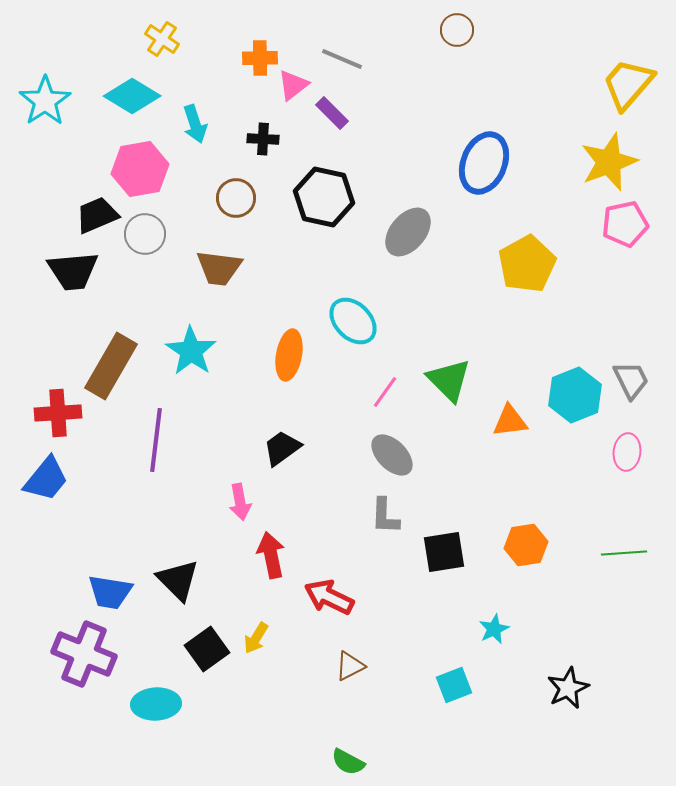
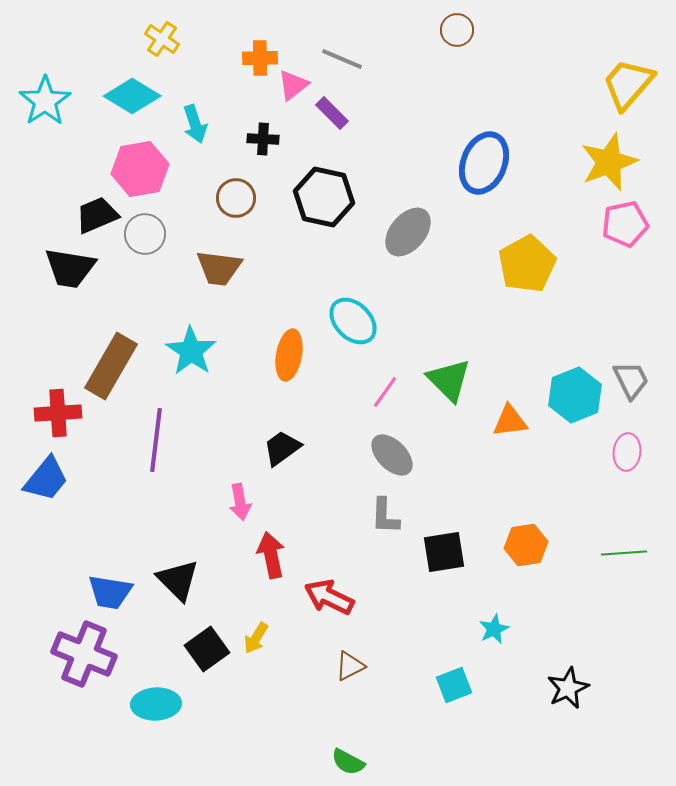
black trapezoid at (73, 271): moved 3 px left, 3 px up; rotated 14 degrees clockwise
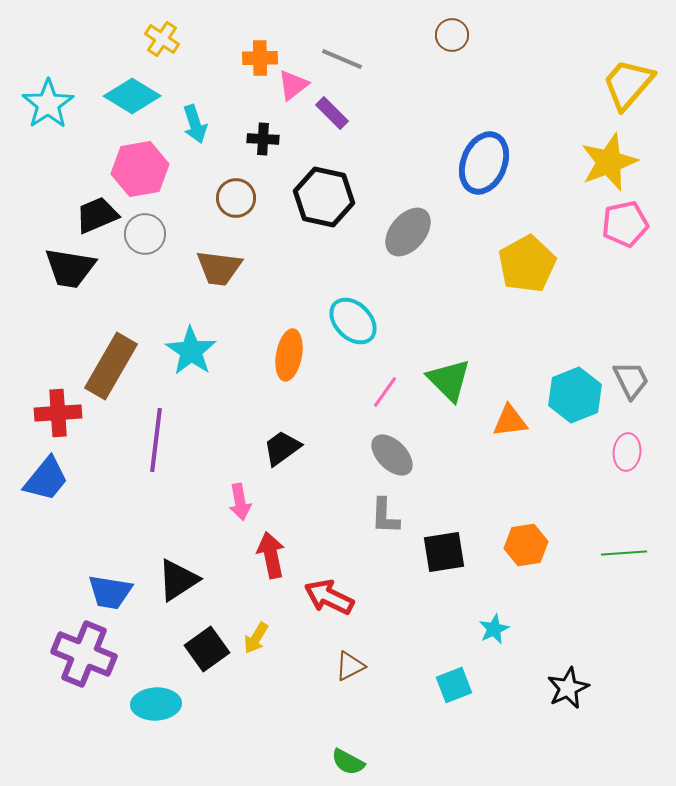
brown circle at (457, 30): moved 5 px left, 5 px down
cyan star at (45, 101): moved 3 px right, 3 px down
black triangle at (178, 580): rotated 42 degrees clockwise
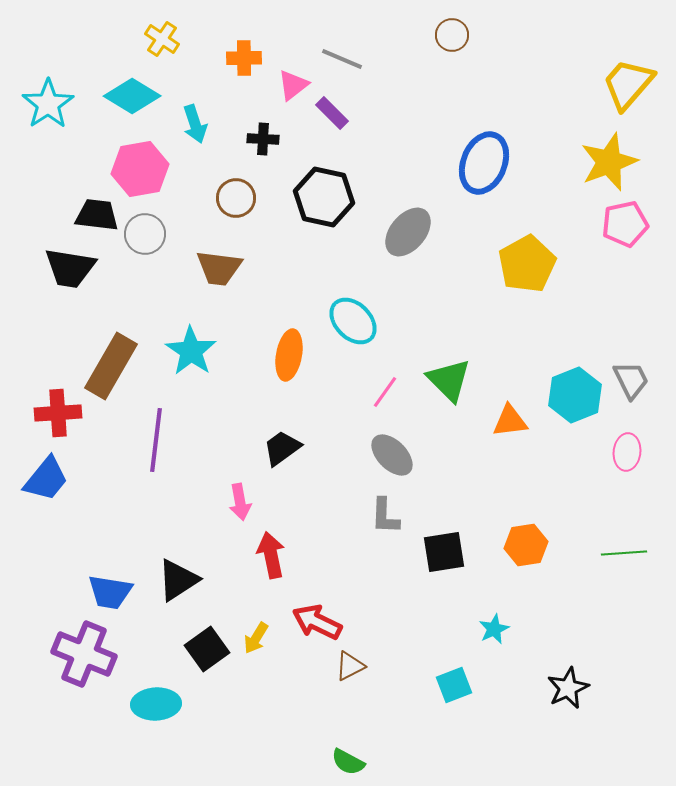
orange cross at (260, 58): moved 16 px left
black trapezoid at (97, 215): rotated 30 degrees clockwise
red arrow at (329, 597): moved 12 px left, 25 px down
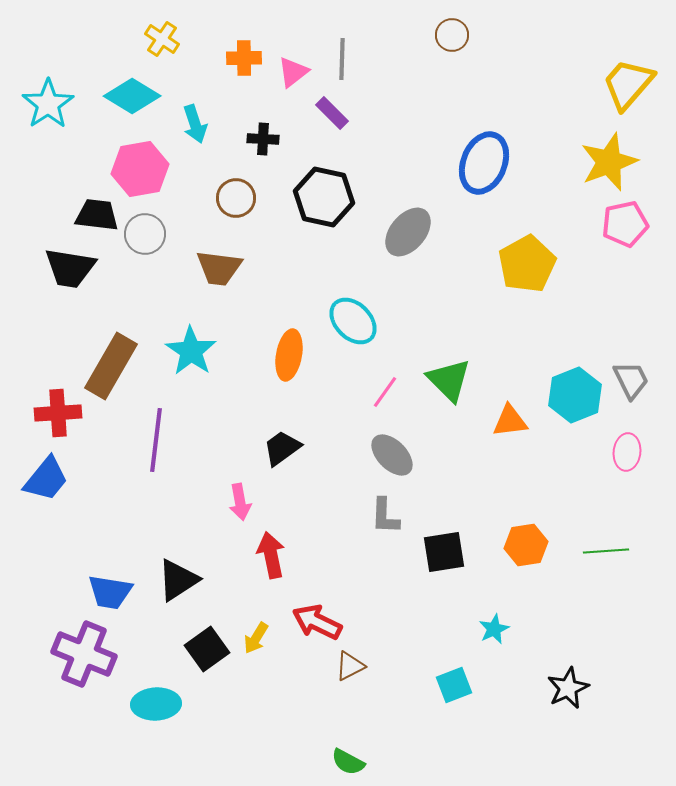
gray line at (342, 59): rotated 69 degrees clockwise
pink triangle at (293, 85): moved 13 px up
green line at (624, 553): moved 18 px left, 2 px up
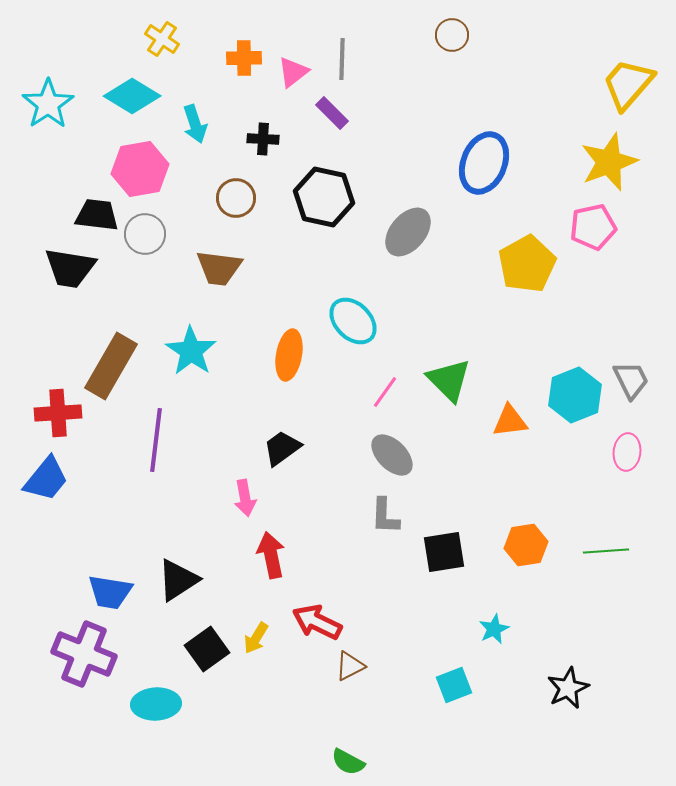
pink pentagon at (625, 224): moved 32 px left, 3 px down
pink arrow at (240, 502): moved 5 px right, 4 px up
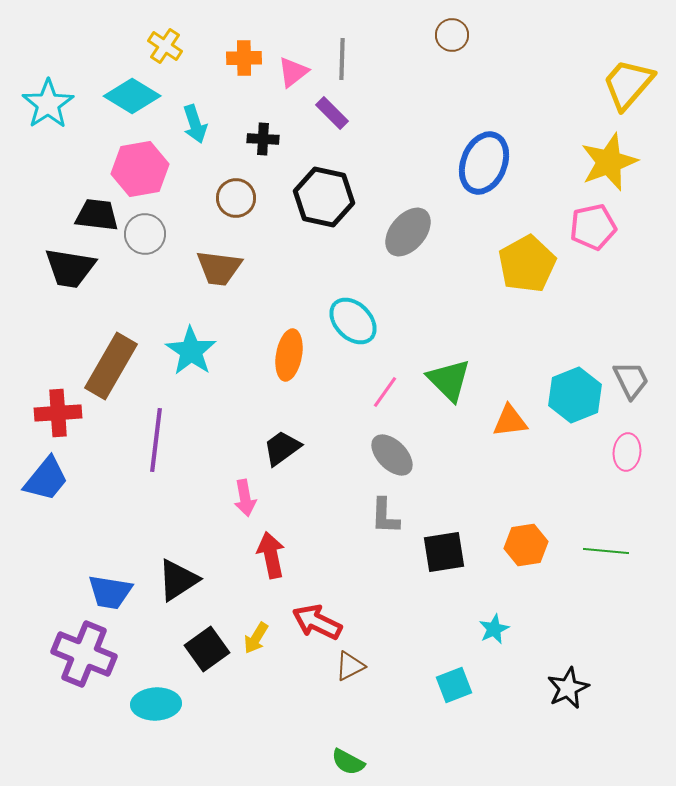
yellow cross at (162, 39): moved 3 px right, 7 px down
green line at (606, 551): rotated 9 degrees clockwise
